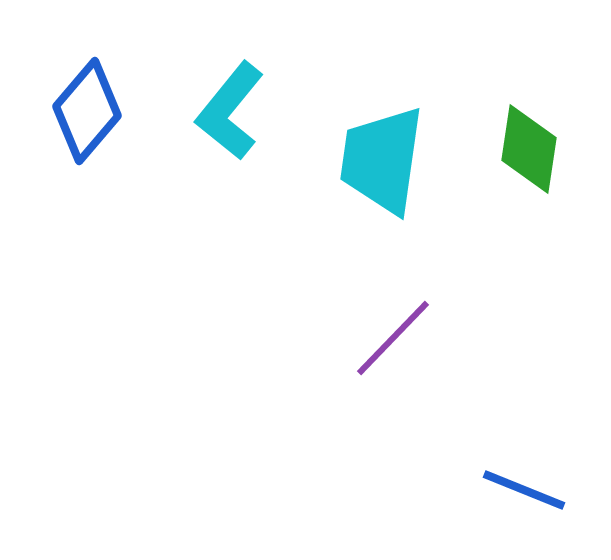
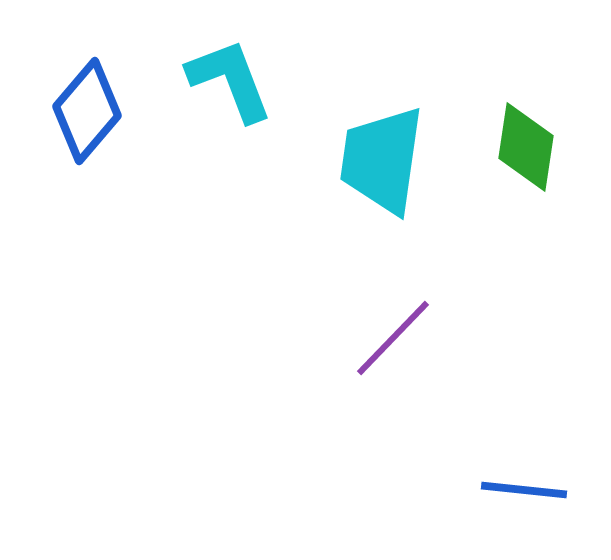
cyan L-shape: moved 31 px up; rotated 120 degrees clockwise
green diamond: moved 3 px left, 2 px up
blue line: rotated 16 degrees counterclockwise
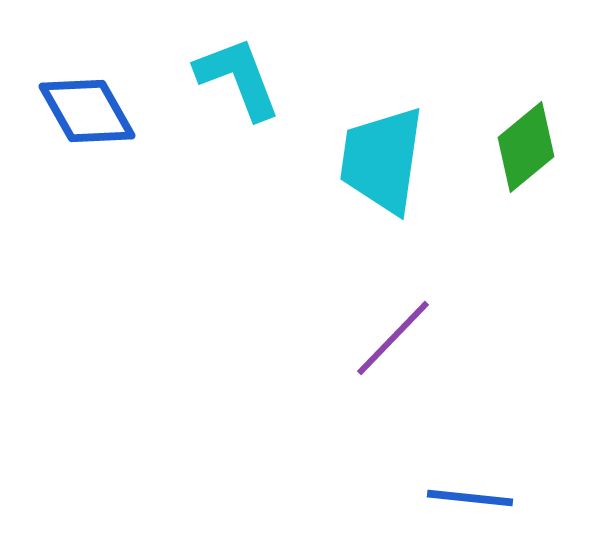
cyan L-shape: moved 8 px right, 2 px up
blue diamond: rotated 70 degrees counterclockwise
green diamond: rotated 42 degrees clockwise
blue line: moved 54 px left, 8 px down
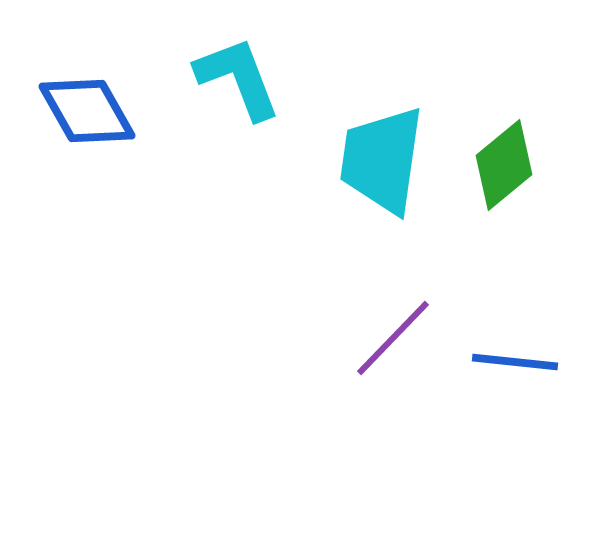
green diamond: moved 22 px left, 18 px down
blue line: moved 45 px right, 136 px up
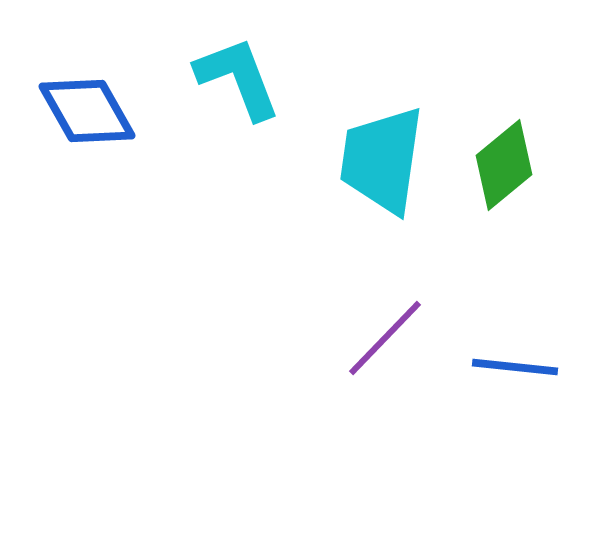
purple line: moved 8 px left
blue line: moved 5 px down
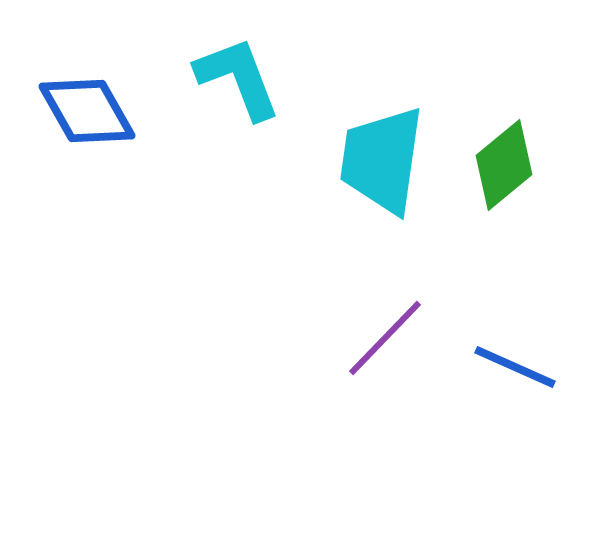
blue line: rotated 18 degrees clockwise
